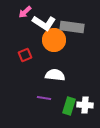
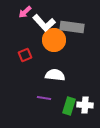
white L-shape: rotated 15 degrees clockwise
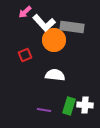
purple line: moved 12 px down
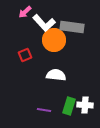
white semicircle: moved 1 px right
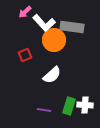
white semicircle: moved 4 px left; rotated 132 degrees clockwise
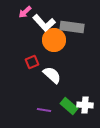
red square: moved 7 px right, 7 px down
white semicircle: rotated 96 degrees counterclockwise
green rectangle: rotated 66 degrees counterclockwise
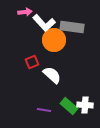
pink arrow: rotated 144 degrees counterclockwise
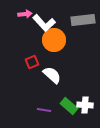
pink arrow: moved 2 px down
gray rectangle: moved 11 px right, 7 px up; rotated 15 degrees counterclockwise
